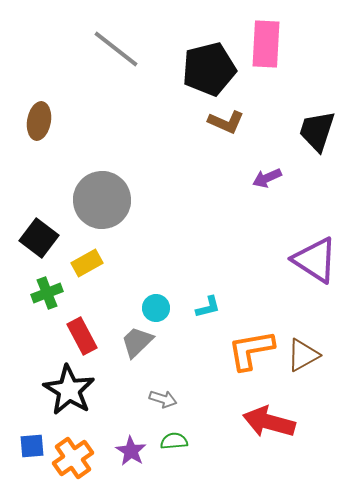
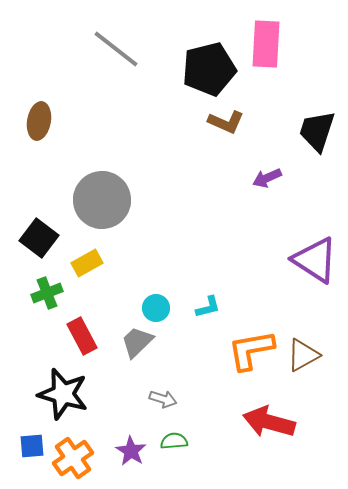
black star: moved 6 px left, 4 px down; rotated 15 degrees counterclockwise
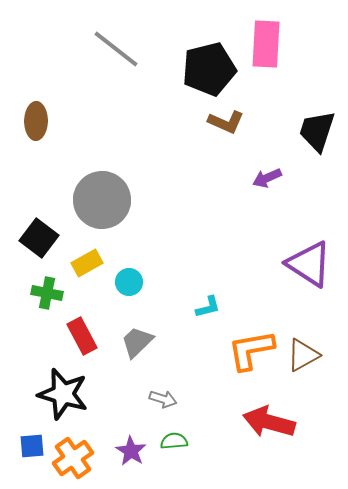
brown ellipse: moved 3 px left; rotated 9 degrees counterclockwise
purple triangle: moved 6 px left, 4 px down
green cross: rotated 32 degrees clockwise
cyan circle: moved 27 px left, 26 px up
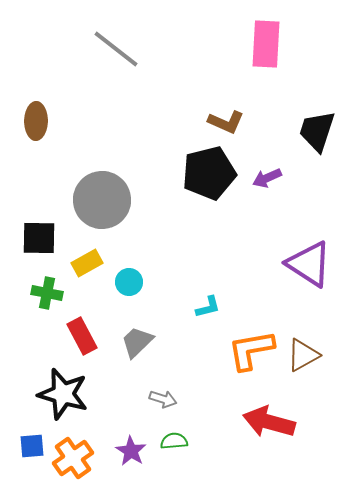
black pentagon: moved 104 px down
black square: rotated 36 degrees counterclockwise
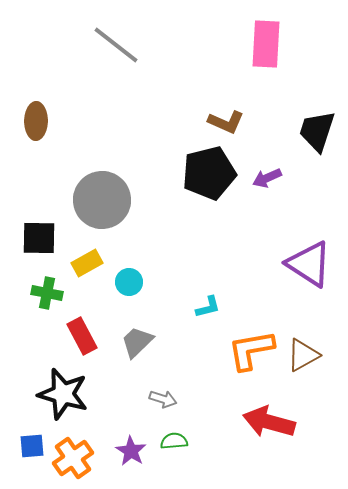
gray line: moved 4 px up
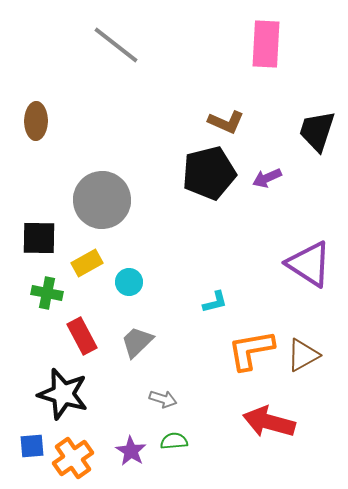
cyan L-shape: moved 7 px right, 5 px up
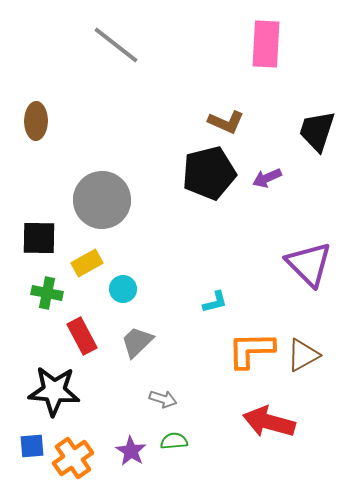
purple triangle: rotated 12 degrees clockwise
cyan circle: moved 6 px left, 7 px down
orange L-shape: rotated 9 degrees clockwise
black star: moved 9 px left, 3 px up; rotated 12 degrees counterclockwise
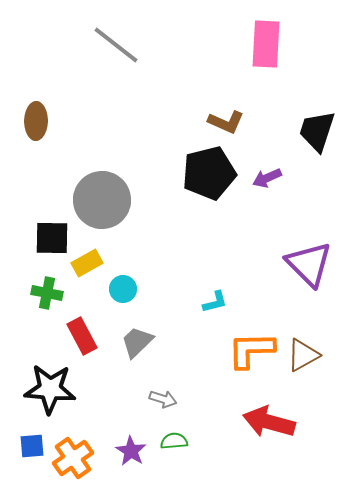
black square: moved 13 px right
black star: moved 4 px left, 2 px up
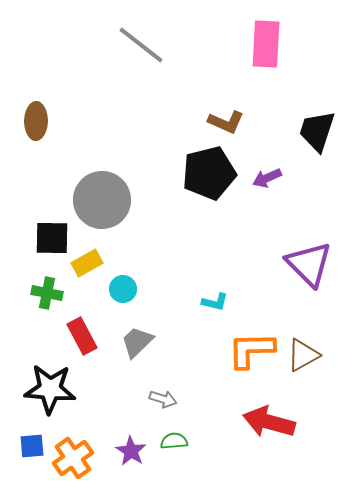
gray line: moved 25 px right
cyan L-shape: rotated 28 degrees clockwise
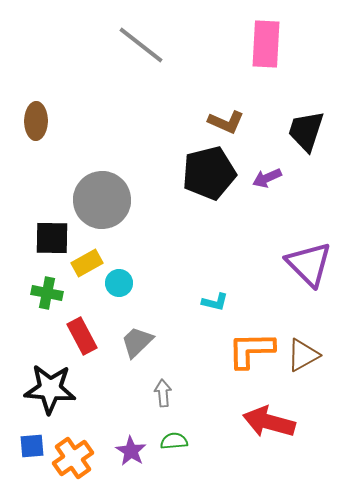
black trapezoid: moved 11 px left
cyan circle: moved 4 px left, 6 px up
gray arrow: moved 6 px up; rotated 112 degrees counterclockwise
